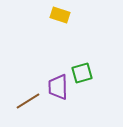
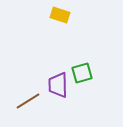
purple trapezoid: moved 2 px up
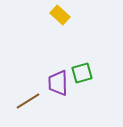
yellow rectangle: rotated 24 degrees clockwise
purple trapezoid: moved 2 px up
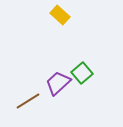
green square: rotated 25 degrees counterclockwise
purple trapezoid: rotated 48 degrees clockwise
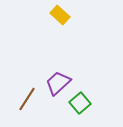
green square: moved 2 px left, 30 px down
brown line: moved 1 px left, 2 px up; rotated 25 degrees counterclockwise
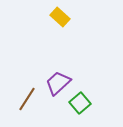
yellow rectangle: moved 2 px down
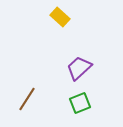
purple trapezoid: moved 21 px right, 15 px up
green square: rotated 20 degrees clockwise
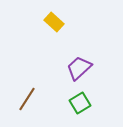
yellow rectangle: moved 6 px left, 5 px down
green square: rotated 10 degrees counterclockwise
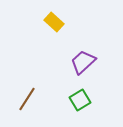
purple trapezoid: moved 4 px right, 6 px up
green square: moved 3 px up
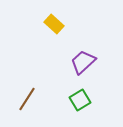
yellow rectangle: moved 2 px down
